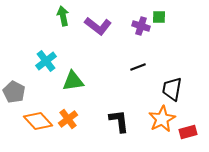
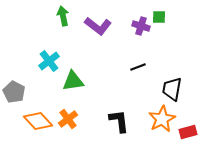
cyan cross: moved 3 px right
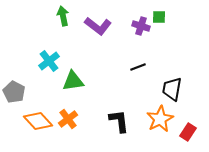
orange star: moved 2 px left
red rectangle: rotated 42 degrees counterclockwise
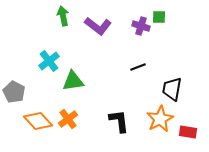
red rectangle: rotated 66 degrees clockwise
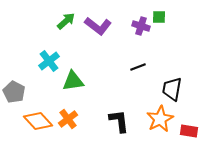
green arrow: moved 3 px right, 5 px down; rotated 60 degrees clockwise
red rectangle: moved 1 px right, 1 px up
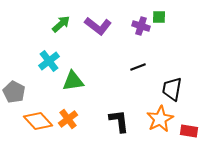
green arrow: moved 5 px left, 3 px down
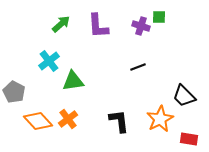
purple L-shape: rotated 48 degrees clockwise
black trapezoid: moved 12 px right, 7 px down; rotated 55 degrees counterclockwise
red rectangle: moved 8 px down
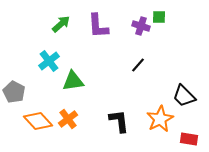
black line: moved 2 px up; rotated 28 degrees counterclockwise
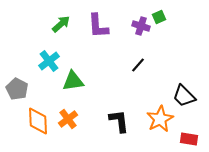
green square: rotated 24 degrees counterclockwise
gray pentagon: moved 3 px right, 3 px up
orange diamond: rotated 40 degrees clockwise
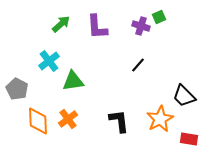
purple L-shape: moved 1 px left, 1 px down
